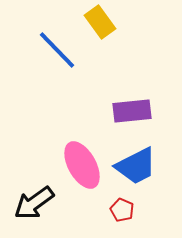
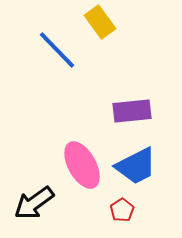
red pentagon: rotated 15 degrees clockwise
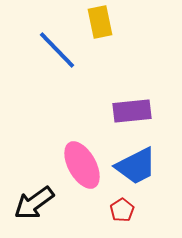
yellow rectangle: rotated 24 degrees clockwise
